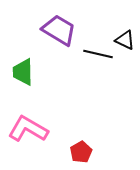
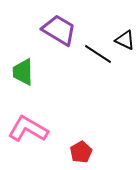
black line: rotated 20 degrees clockwise
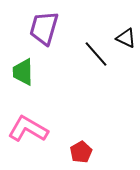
purple trapezoid: moved 15 px left, 2 px up; rotated 105 degrees counterclockwise
black triangle: moved 1 px right, 2 px up
black line: moved 2 px left; rotated 16 degrees clockwise
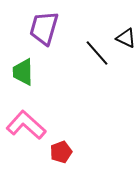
black line: moved 1 px right, 1 px up
pink L-shape: moved 2 px left, 4 px up; rotated 12 degrees clockwise
red pentagon: moved 20 px left; rotated 10 degrees clockwise
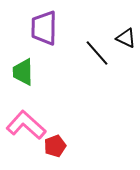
purple trapezoid: rotated 15 degrees counterclockwise
red pentagon: moved 6 px left, 6 px up
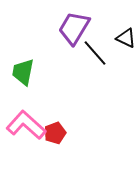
purple trapezoid: moved 30 px right; rotated 30 degrees clockwise
black line: moved 2 px left
green trapezoid: rotated 12 degrees clockwise
red pentagon: moved 13 px up
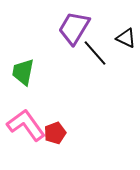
pink L-shape: rotated 12 degrees clockwise
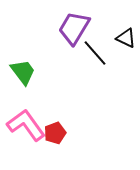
green trapezoid: rotated 132 degrees clockwise
